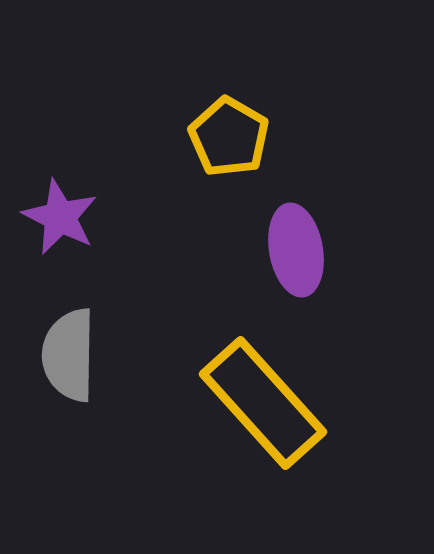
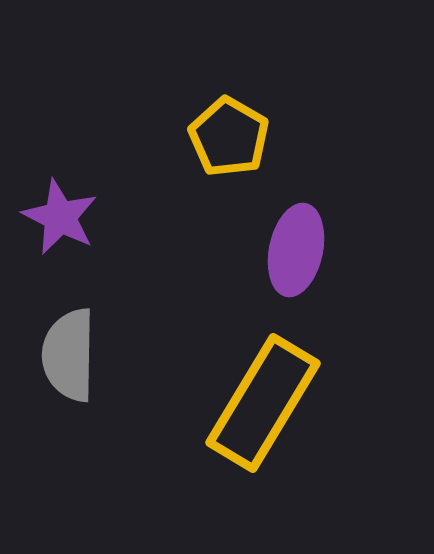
purple ellipse: rotated 22 degrees clockwise
yellow rectangle: rotated 73 degrees clockwise
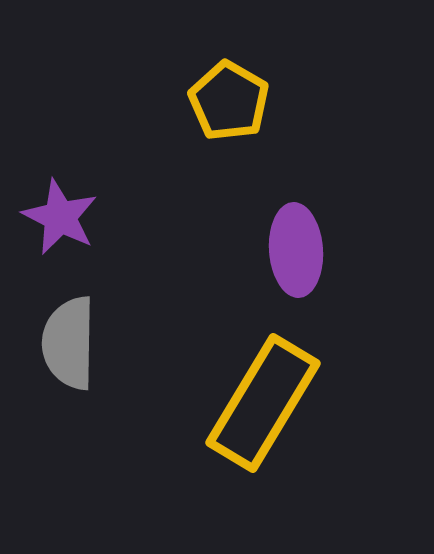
yellow pentagon: moved 36 px up
purple ellipse: rotated 16 degrees counterclockwise
gray semicircle: moved 12 px up
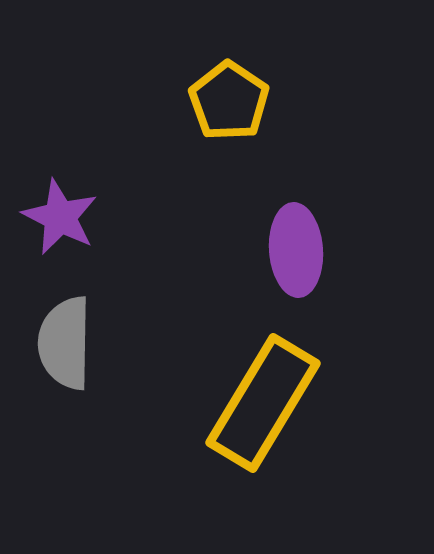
yellow pentagon: rotated 4 degrees clockwise
gray semicircle: moved 4 px left
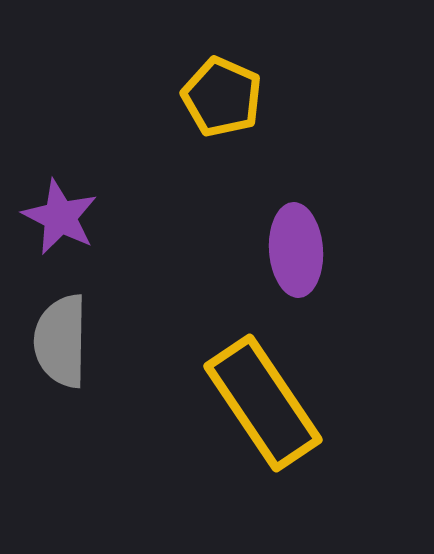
yellow pentagon: moved 7 px left, 4 px up; rotated 10 degrees counterclockwise
gray semicircle: moved 4 px left, 2 px up
yellow rectangle: rotated 65 degrees counterclockwise
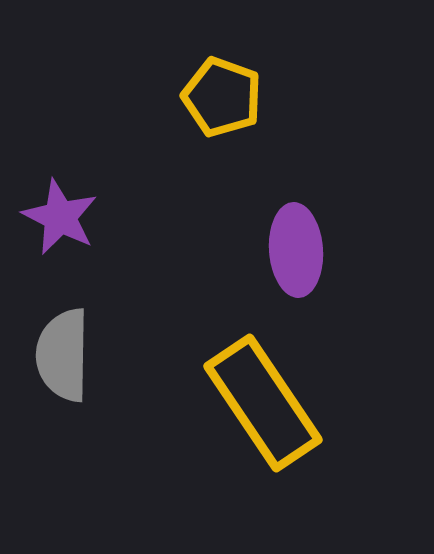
yellow pentagon: rotated 4 degrees counterclockwise
gray semicircle: moved 2 px right, 14 px down
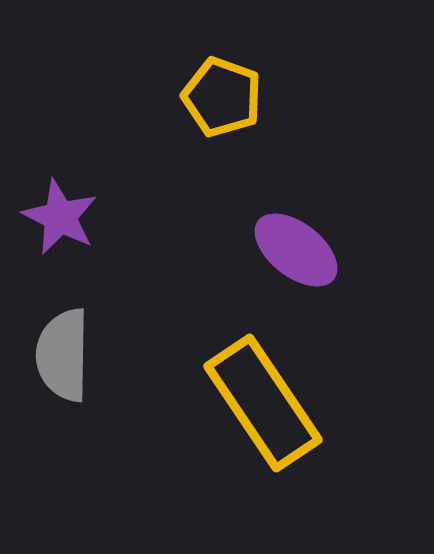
purple ellipse: rotated 48 degrees counterclockwise
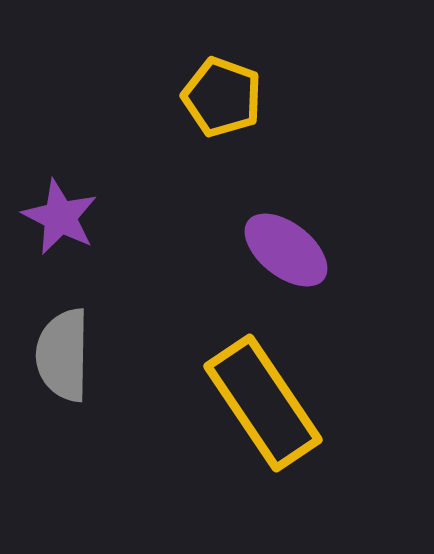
purple ellipse: moved 10 px left
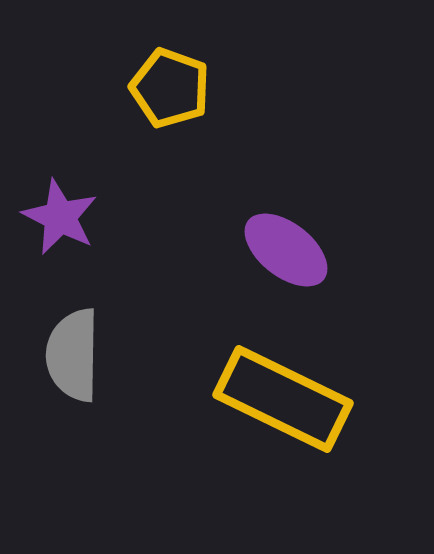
yellow pentagon: moved 52 px left, 9 px up
gray semicircle: moved 10 px right
yellow rectangle: moved 20 px right, 4 px up; rotated 30 degrees counterclockwise
